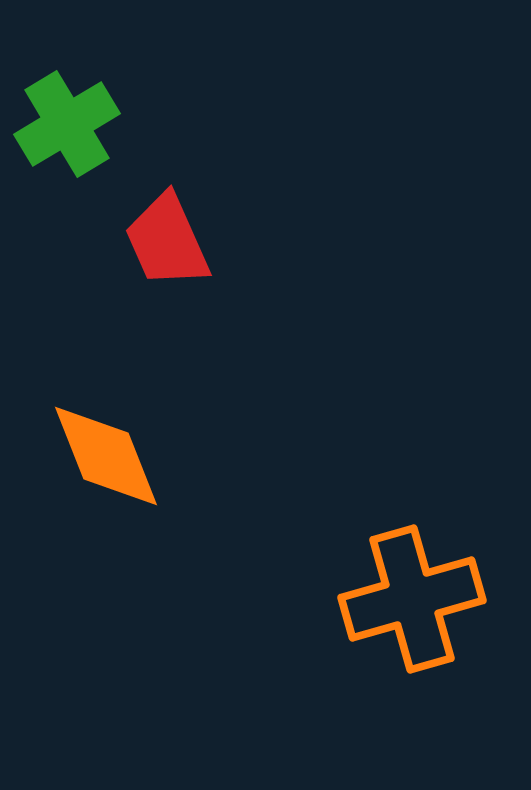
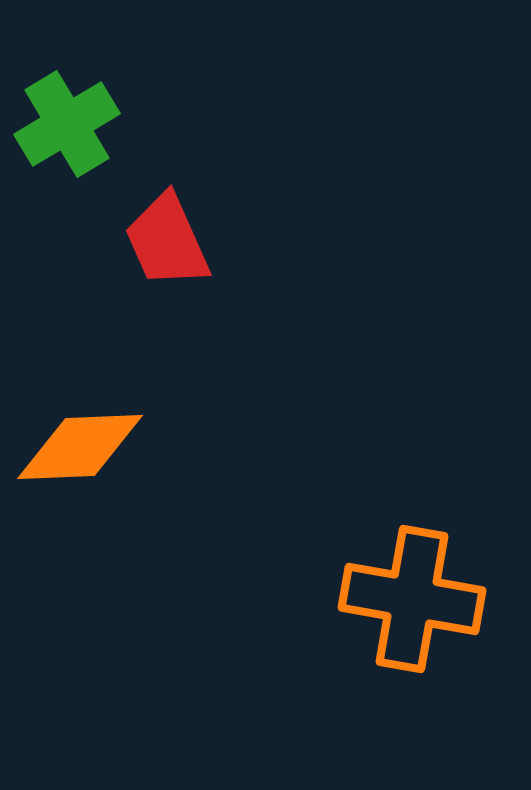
orange diamond: moved 26 px left, 9 px up; rotated 71 degrees counterclockwise
orange cross: rotated 26 degrees clockwise
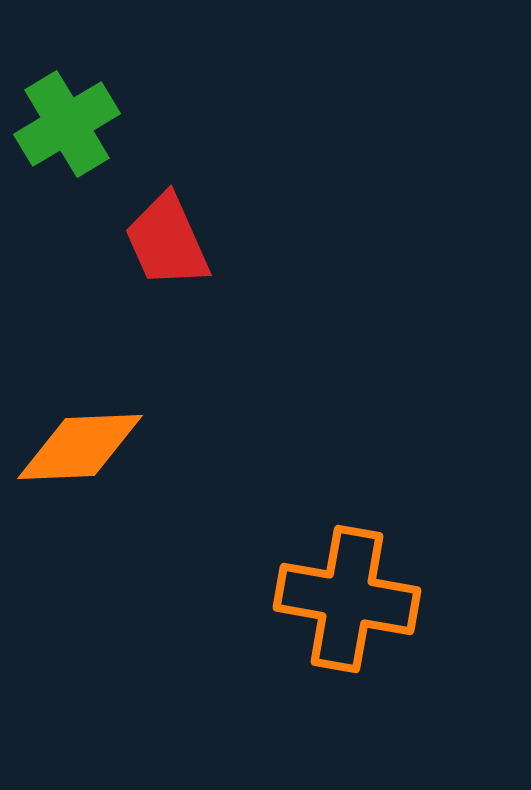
orange cross: moved 65 px left
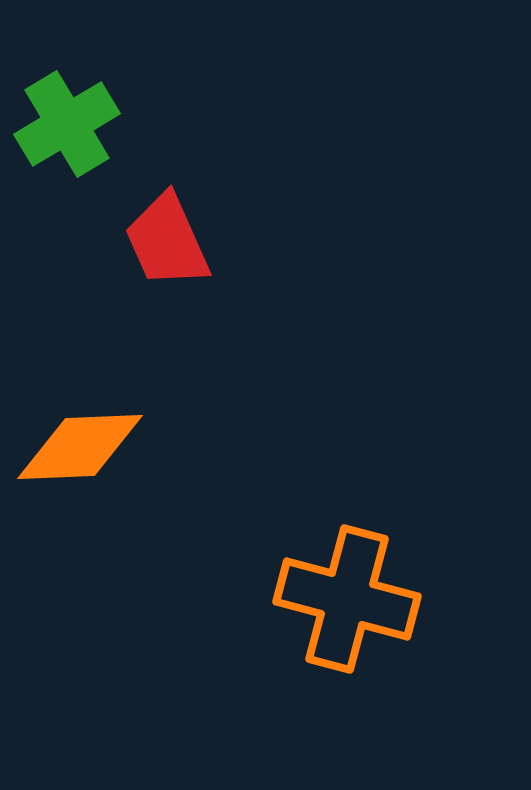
orange cross: rotated 5 degrees clockwise
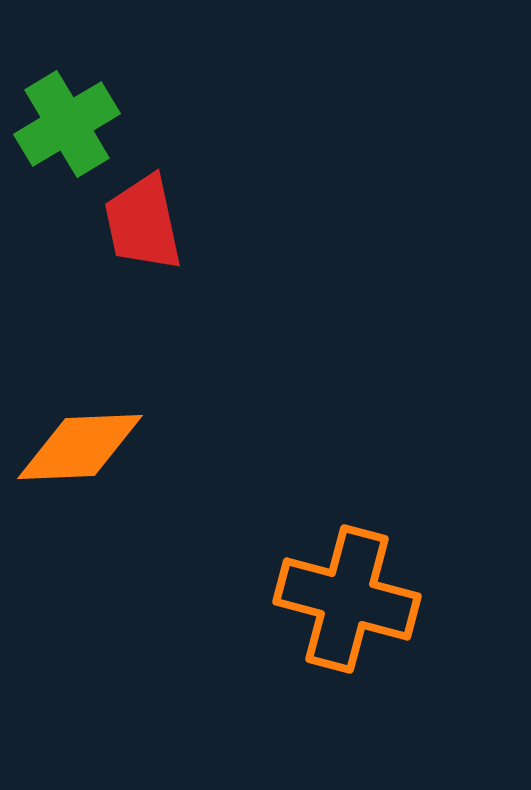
red trapezoid: moved 24 px left, 18 px up; rotated 12 degrees clockwise
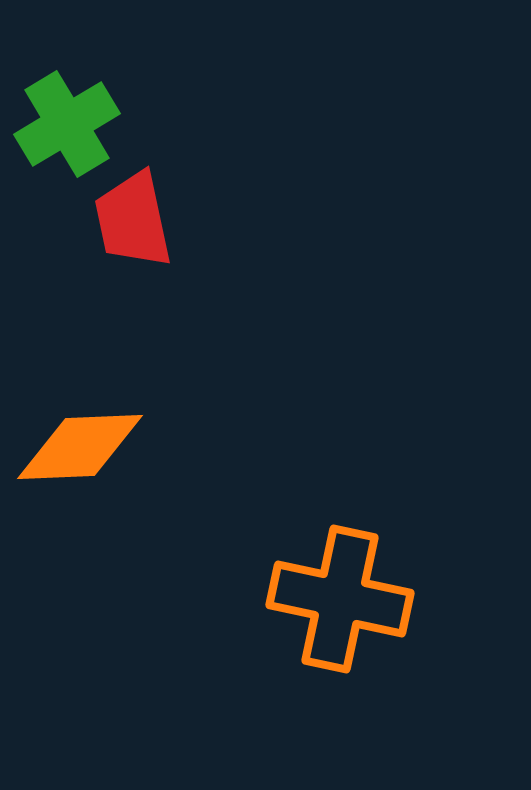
red trapezoid: moved 10 px left, 3 px up
orange cross: moved 7 px left; rotated 3 degrees counterclockwise
